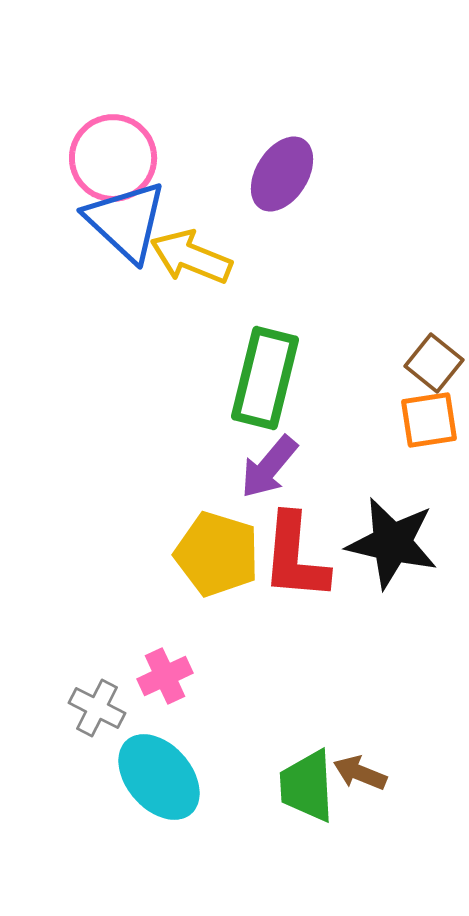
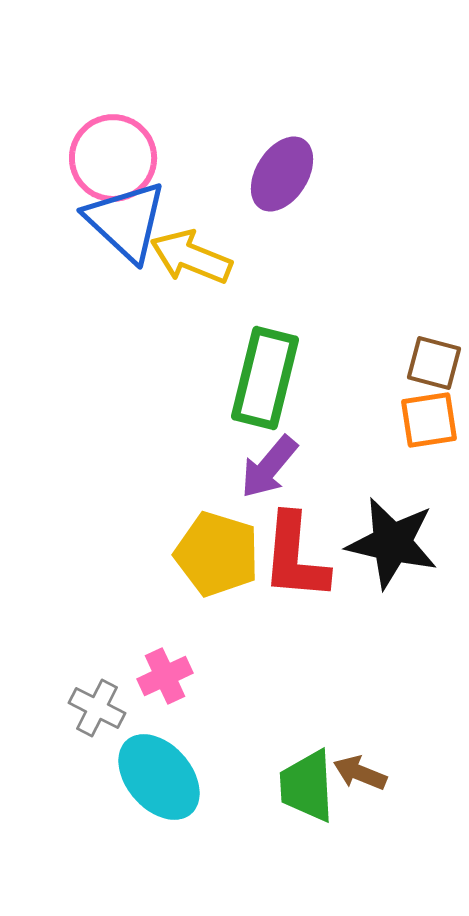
brown square: rotated 24 degrees counterclockwise
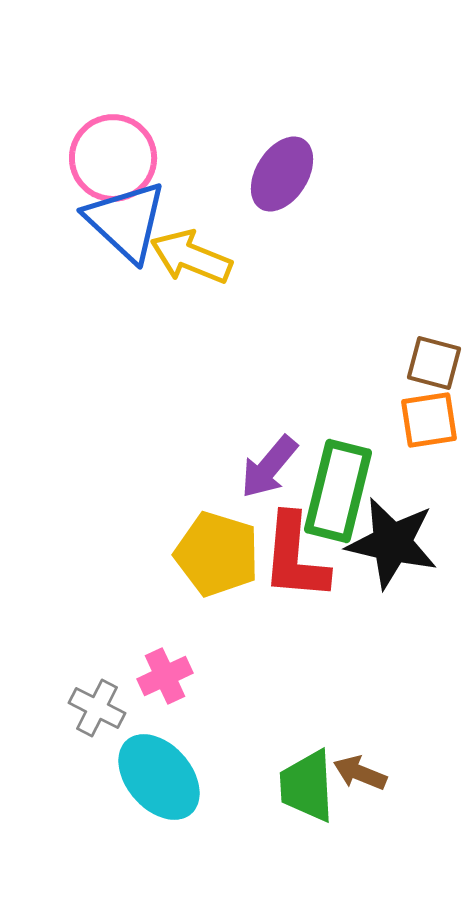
green rectangle: moved 73 px right, 113 px down
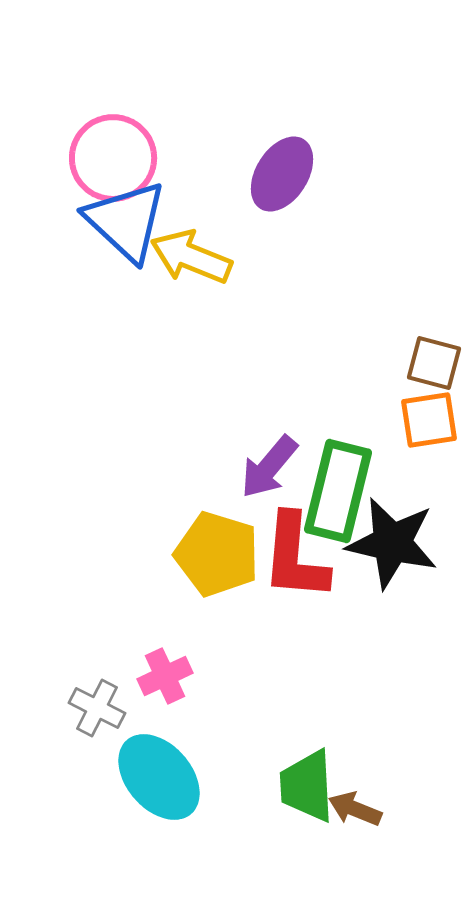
brown arrow: moved 5 px left, 36 px down
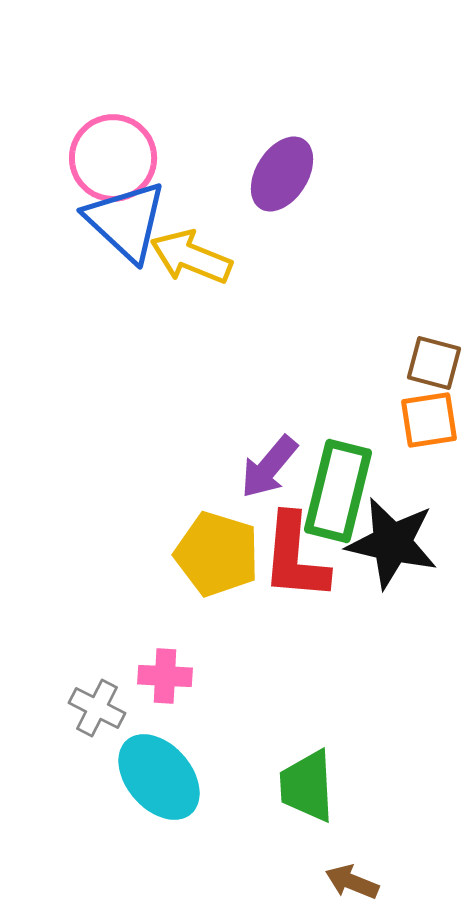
pink cross: rotated 28 degrees clockwise
brown arrow: moved 3 px left, 73 px down
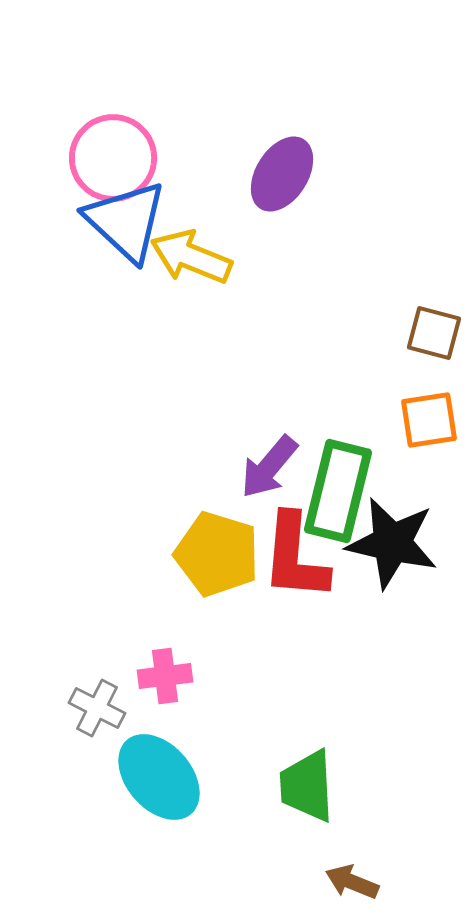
brown square: moved 30 px up
pink cross: rotated 10 degrees counterclockwise
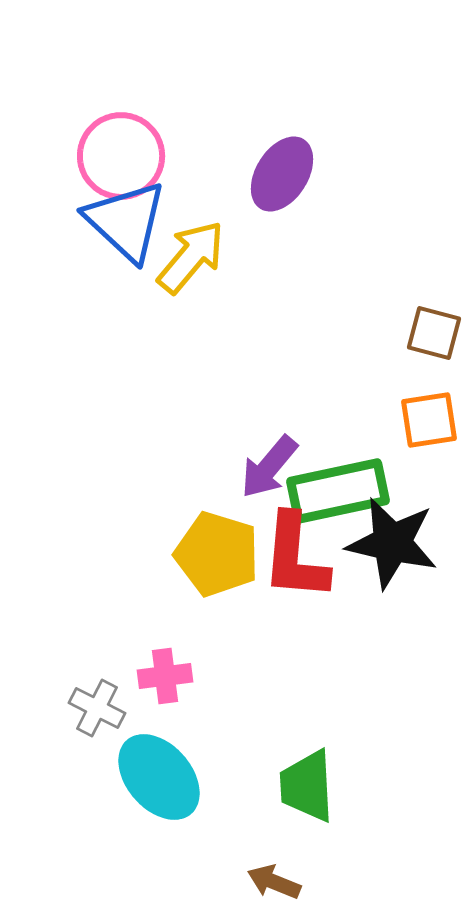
pink circle: moved 8 px right, 2 px up
yellow arrow: rotated 108 degrees clockwise
green rectangle: rotated 64 degrees clockwise
brown arrow: moved 78 px left
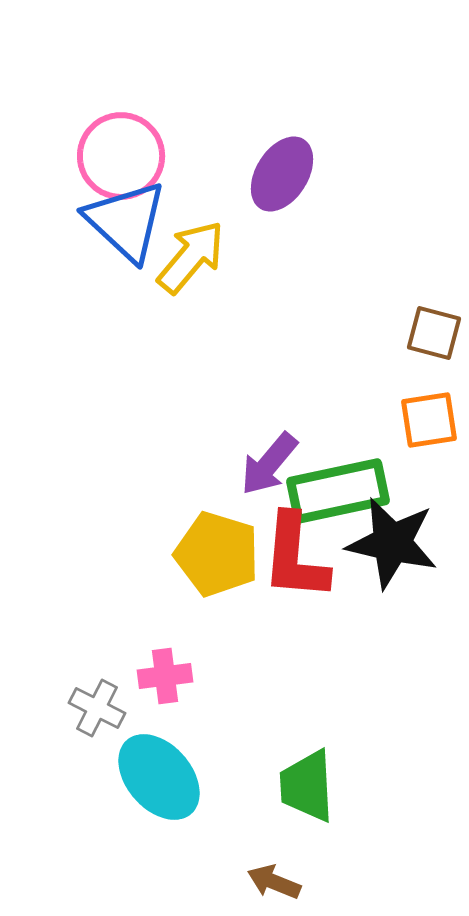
purple arrow: moved 3 px up
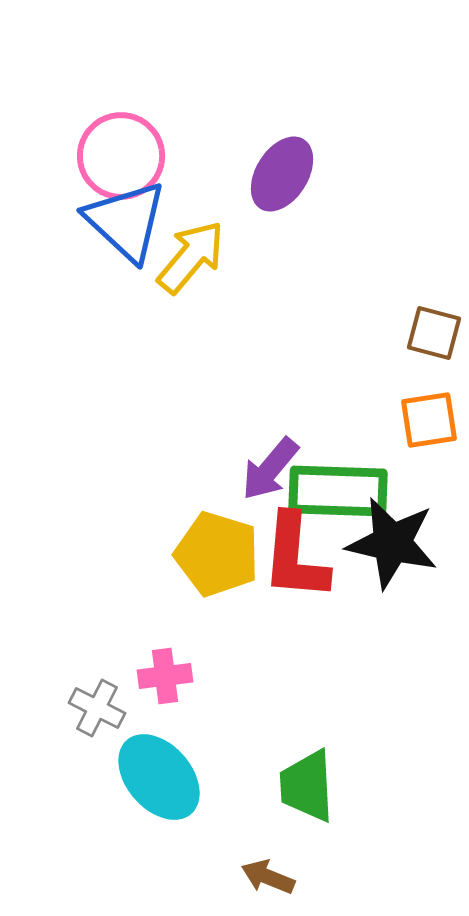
purple arrow: moved 1 px right, 5 px down
green rectangle: rotated 14 degrees clockwise
brown arrow: moved 6 px left, 5 px up
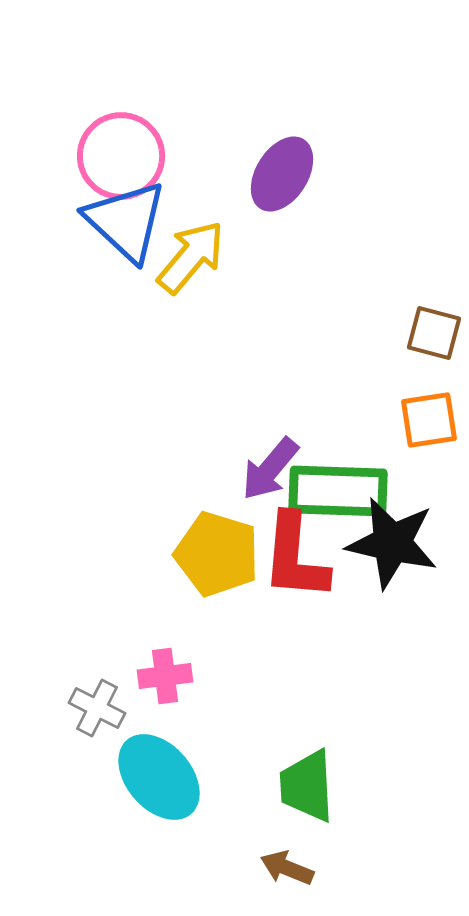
brown arrow: moved 19 px right, 9 px up
